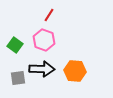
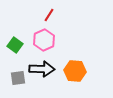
pink hexagon: rotated 15 degrees clockwise
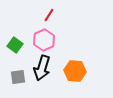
black arrow: moved 1 px up; rotated 105 degrees clockwise
gray square: moved 1 px up
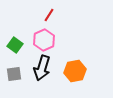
orange hexagon: rotated 15 degrees counterclockwise
gray square: moved 4 px left, 3 px up
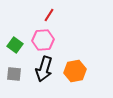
pink hexagon: moved 1 px left; rotated 20 degrees clockwise
black arrow: moved 2 px right, 1 px down
gray square: rotated 14 degrees clockwise
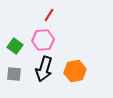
green square: moved 1 px down
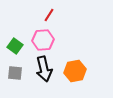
black arrow: rotated 30 degrees counterclockwise
gray square: moved 1 px right, 1 px up
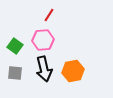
orange hexagon: moved 2 px left
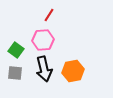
green square: moved 1 px right, 4 px down
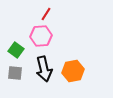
red line: moved 3 px left, 1 px up
pink hexagon: moved 2 px left, 4 px up
